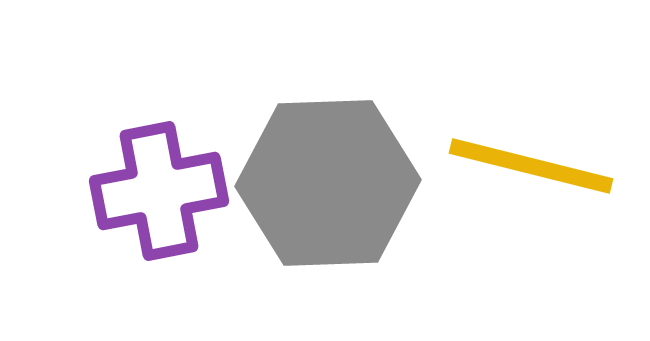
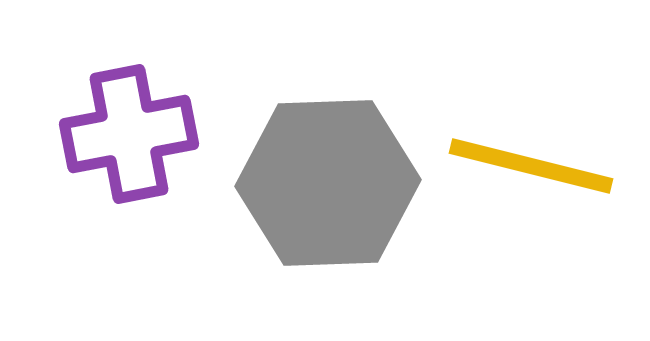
purple cross: moved 30 px left, 57 px up
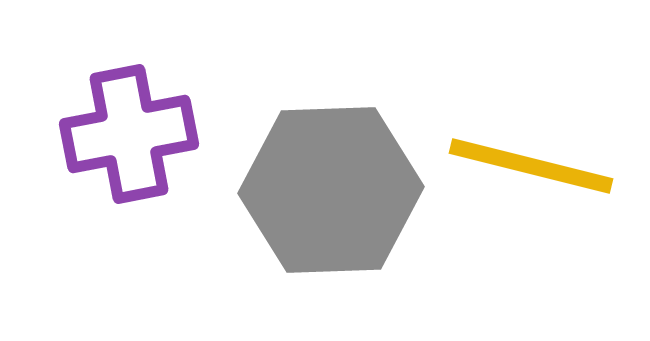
gray hexagon: moved 3 px right, 7 px down
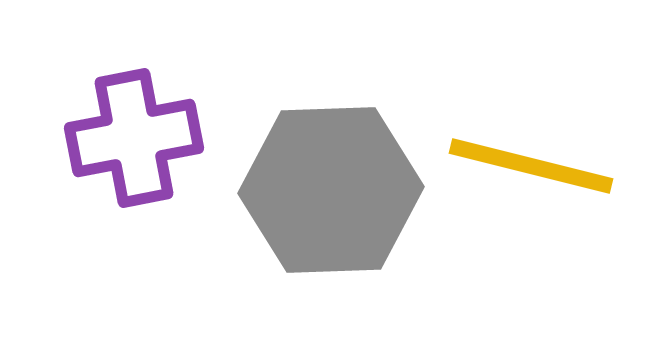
purple cross: moved 5 px right, 4 px down
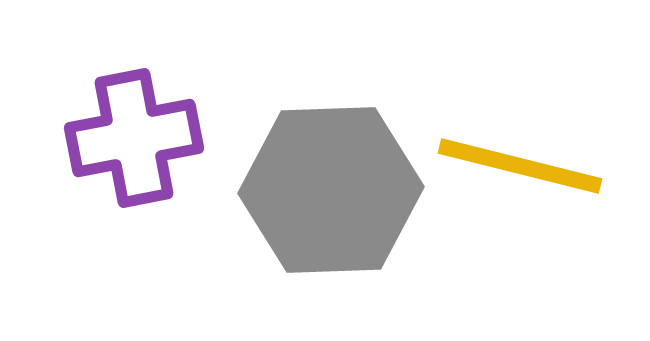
yellow line: moved 11 px left
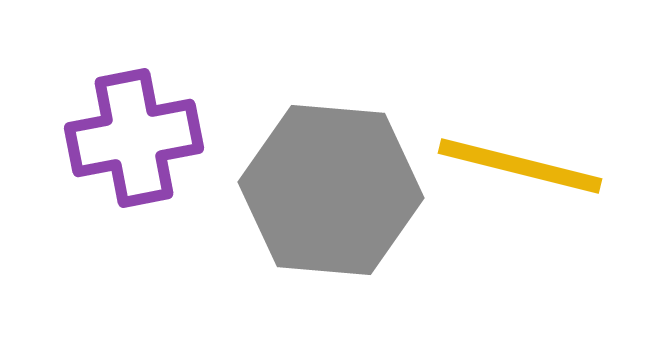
gray hexagon: rotated 7 degrees clockwise
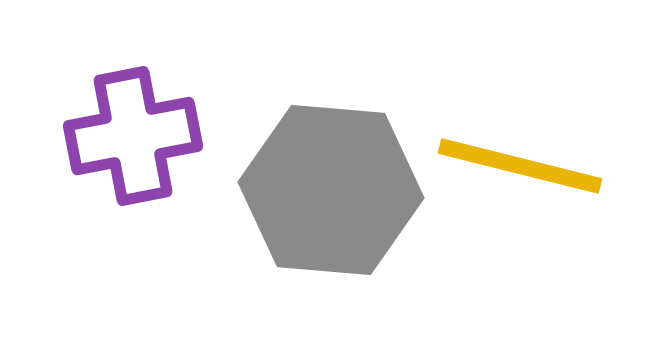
purple cross: moved 1 px left, 2 px up
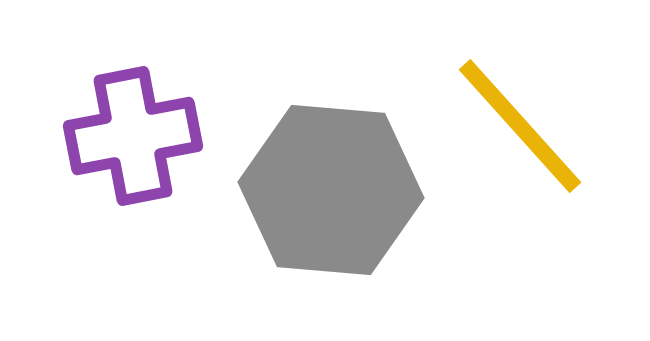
yellow line: moved 40 px up; rotated 34 degrees clockwise
